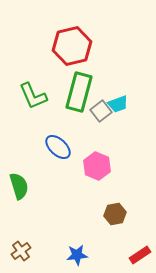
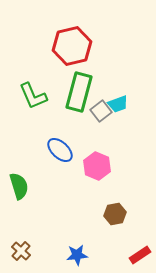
blue ellipse: moved 2 px right, 3 px down
brown cross: rotated 12 degrees counterclockwise
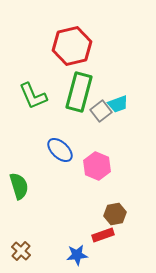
red rectangle: moved 37 px left, 20 px up; rotated 15 degrees clockwise
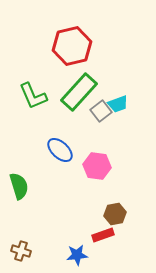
green rectangle: rotated 27 degrees clockwise
pink hexagon: rotated 16 degrees counterclockwise
brown cross: rotated 24 degrees counterclockwise
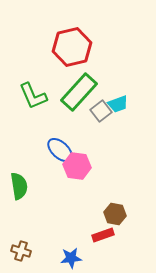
red hexagon: moved 1 px down
pink hexagon: moved 20 px left
green semicircle: rotated 8 degrees clockwise
brown hexagon: rotated 20 degrees clockwise
blue star: moved 6 px left, 3 px down
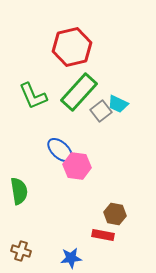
cyan trapezoid: rotated 45 degrees clockwise
green semicircle: moved 5 px down
red rectangle: rotated 30 degrees clockwise
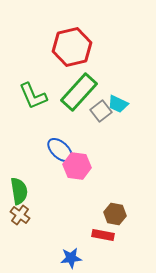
brown cross: moved 1 px left, 36 px up; rotated 18 degrees clockwise
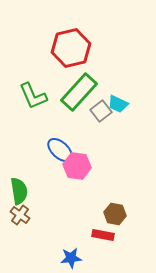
red hexagon: moved 1 px left, 1 px down
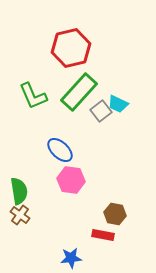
pink hexagon: moved 6 px left, 14 px down
